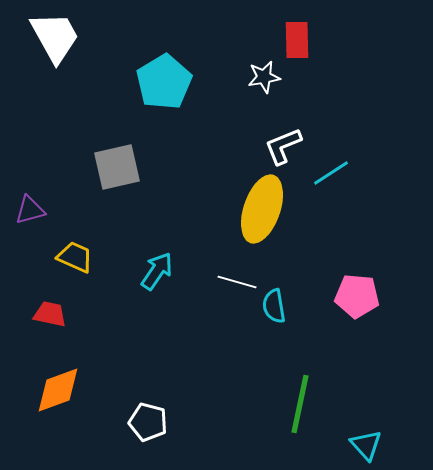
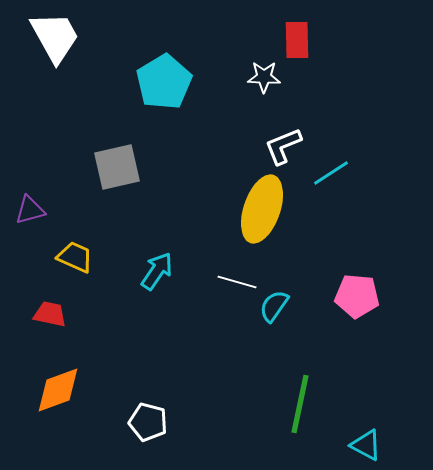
white star: rotated 12 degrees clockwise
cyan semicircle: rotated 44 degrees clockwise
cyan triangle: rotated 20 degrees counterclockwise
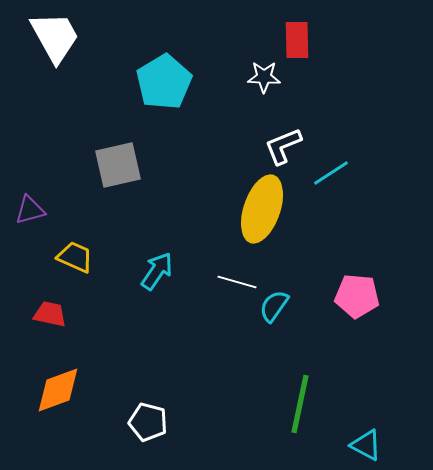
gray square: moved 1 px right, 2 px up
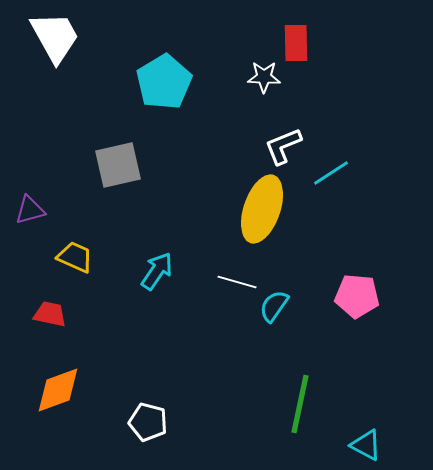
red rectangle: moved 1 px left, 3 px down
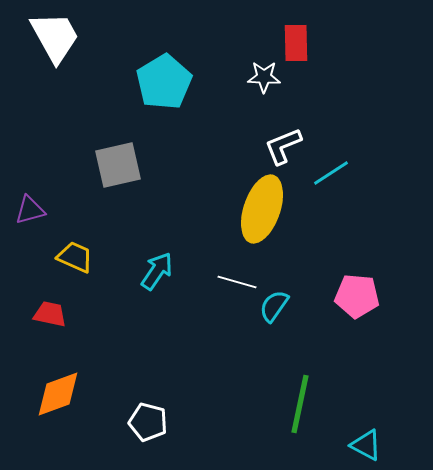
orange diamond: moved 4 px down
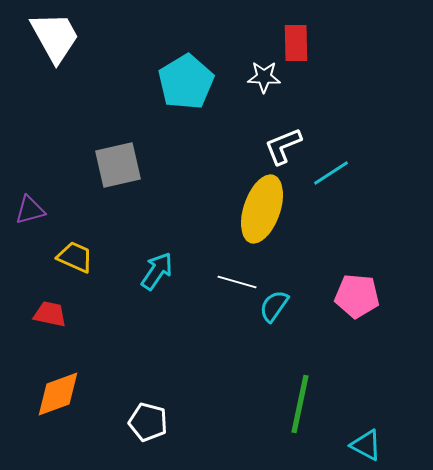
cyan pentagon: moved 22 px right
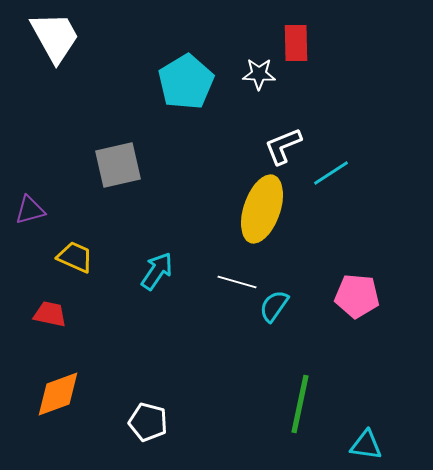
white star: moved 5 px left, 3 px up
cyan triangle: rotated 20 degrees counterclockwise
